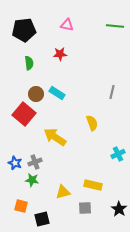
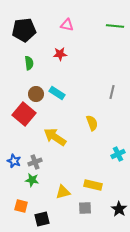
blue star: moved 1 px left, 2 px up
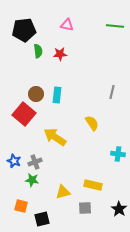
green semicircle: moved 9 px right, 12 px up
cyan rectangle: moved 2 px down; rotated 63 degrees clockwise
yellow semicircle: rotated 14 degrees counterclockwise
cyan cross: rotated 32 degrees clockwise
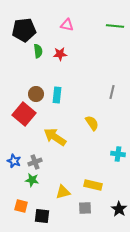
black square: moved 3 px up; rotated 21 degrees clockwise
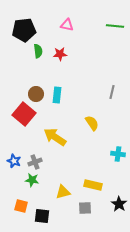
black star: moved 5 px up
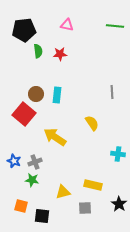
gray line: rotated 16 degrees counterclockwise
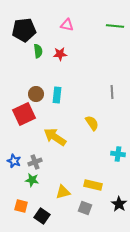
red square: rotated 25 degrees clockwise
gray square: rotated 24 degrees clockwise
black square: rotated 28 degrees clockwise
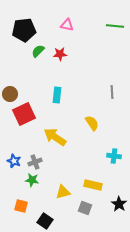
green semicircle: rotated 128 degrees counterclockwise
brown circle: moved 26 px left
cyan cross: moved 4 px left, 2 px down
black square: moved 3 px right, 5 px down
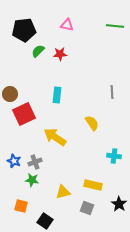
gray square: moved 2 px right
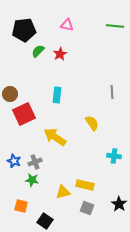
red star: rotated 24 degrees counterclockwise
yellow rectangle: moved 8 px left
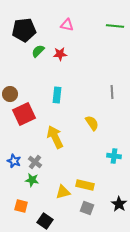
red star: rotated 24 degrees clockwise
yellow arrow: rotated 30 degrees clockwise
gray cross: rotated 32 degrees counterclockwise
